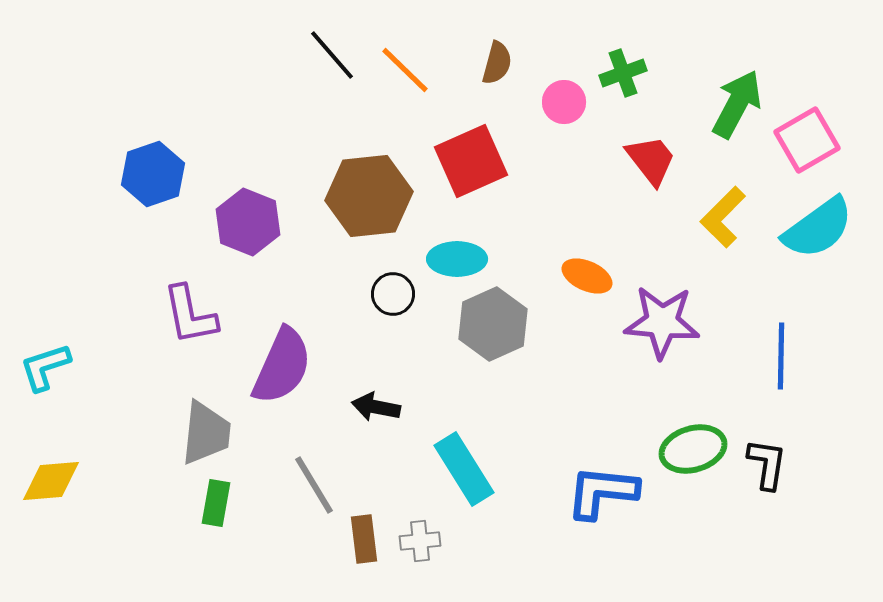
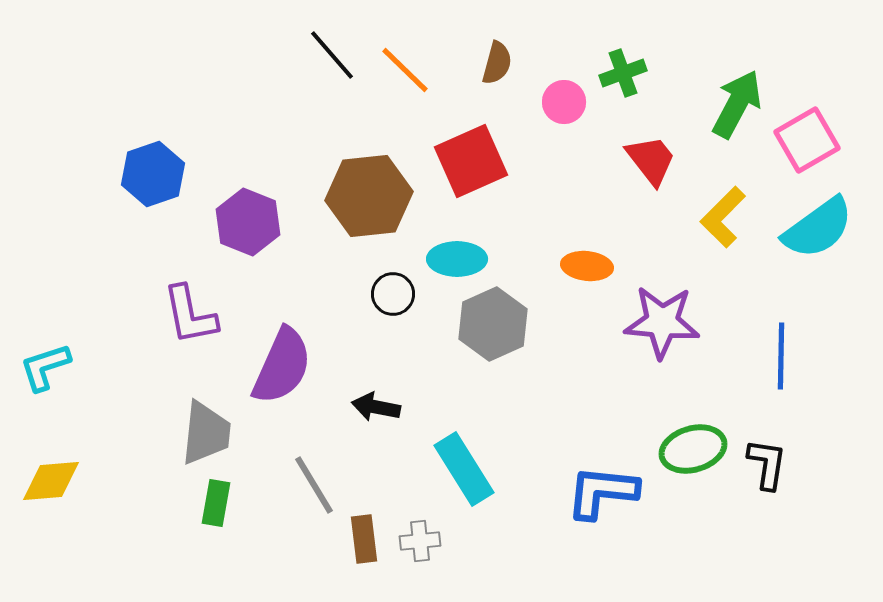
orange ellipse: moved 10 px up; rotated 18 degrees counterclockwise
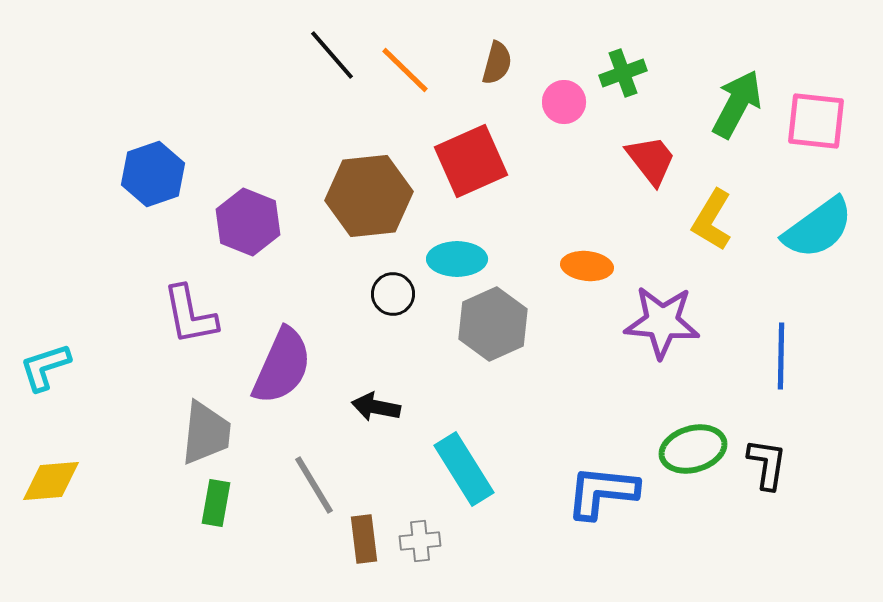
pink square: moved 9 px right, 19 px up; rotated 36 degrees clockwise
yellow L-shape: moved 11 px left, 3 px down; rotated 14 degrees counterclockwise
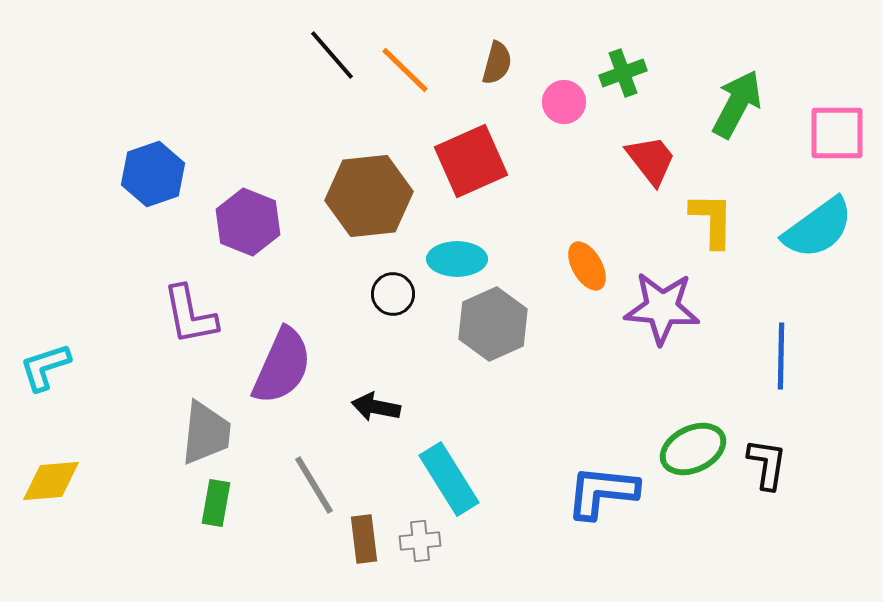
pink square: moved 21 px right, 12 px down; rotated 6 degrees counterclockwise
yellow L-shape: rotated 150 degrees clockwise
orange ellipse: rotated 54 degrees clockwise
purple star: moved 14 px up
green ellipse: rotated 10 degrees counterclockwise
cyan rectangle: moved 15 px left, 10 px down
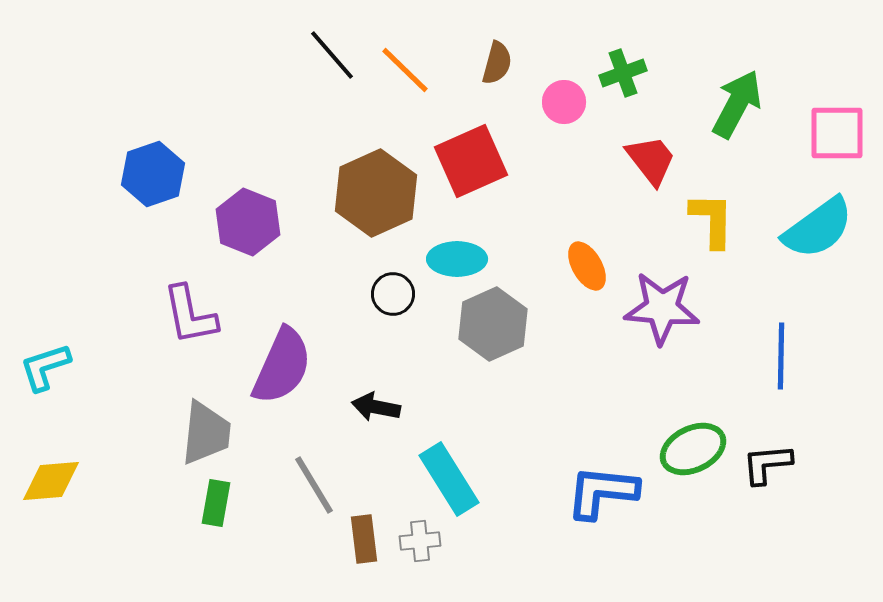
brown hexagon: moved 7 px right, 3 px up; rotated 18 degrees counterclockwise
black L-shape: rotated 104 degrees counterclockwise
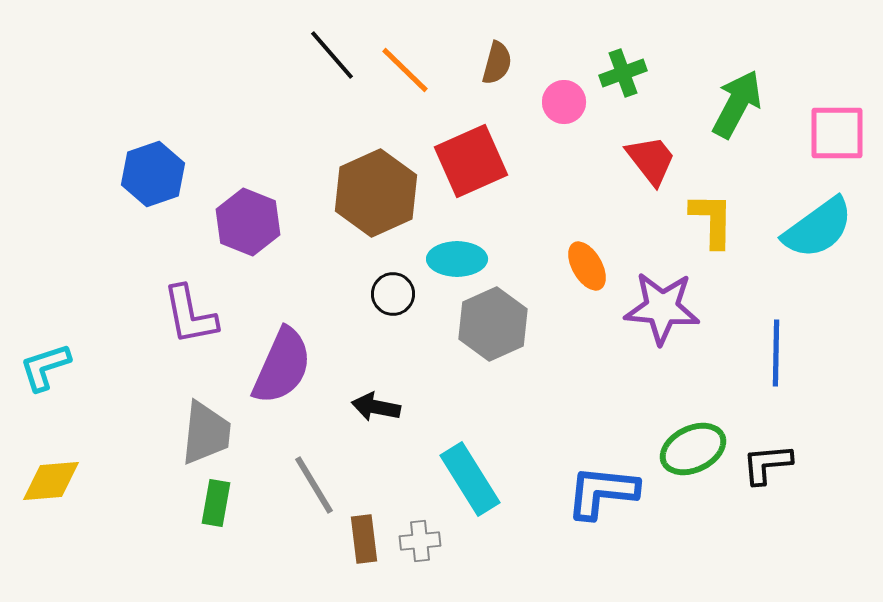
blue line: moved 5 px left, 3 px up
cyan rectangle: moved 21 px right
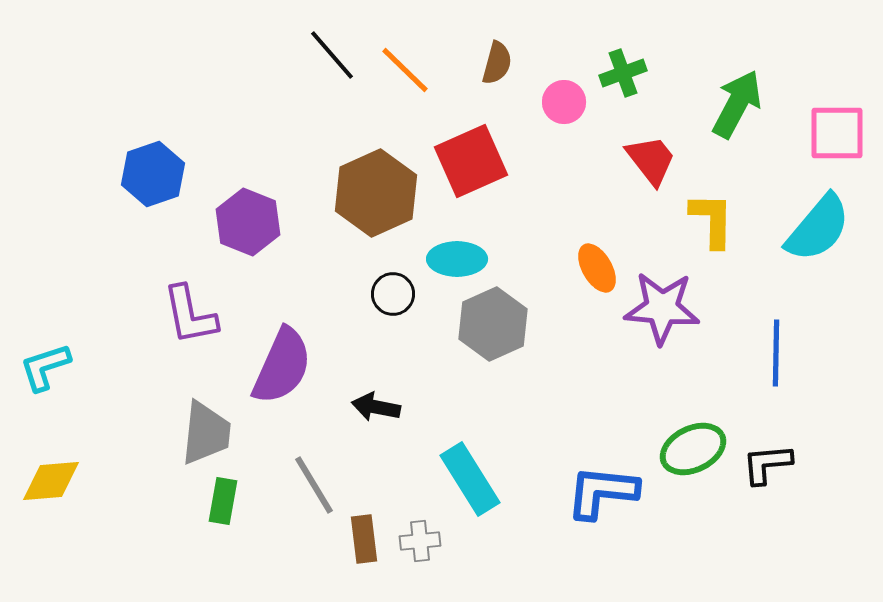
cyan semicircle: rotated 14 degrees counterclockwise
orange ellipse: moved 10 px right, 2 px down
green rectangle: moved 7 px right, 2 px up
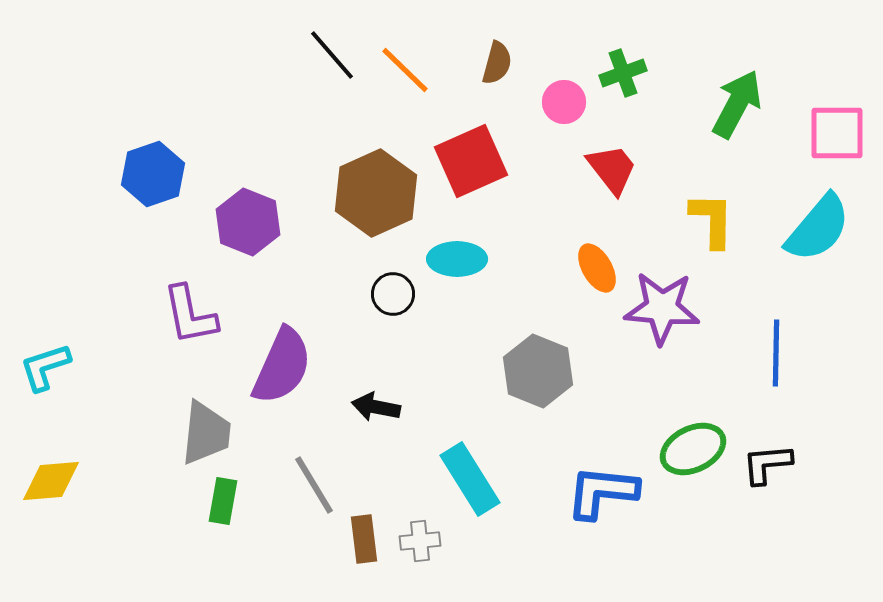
red trapezoid: moved 39 px left, 9 px down
gray hexagon: moved 45 px right, 47 px down; rotated 14 degrees counterclockwise
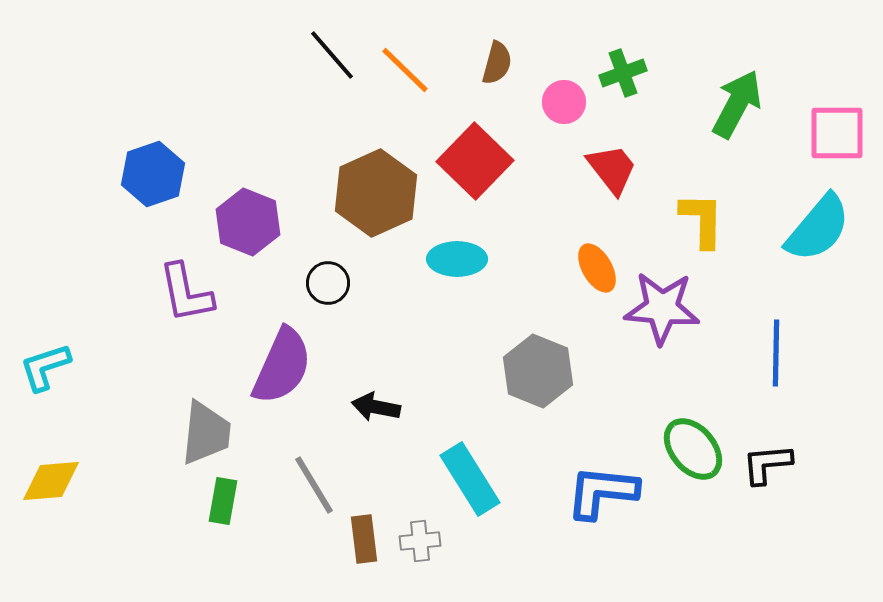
red square: moved 4 px right; rotated 22 degrees counterclockwise
yellow L-shape: moved 10 px left
black circle: moved 65 px left, 11 px up
purple L-shape: moved 4 px left, 22 px up
green ellipse: rotated 76 degrees clockwise
